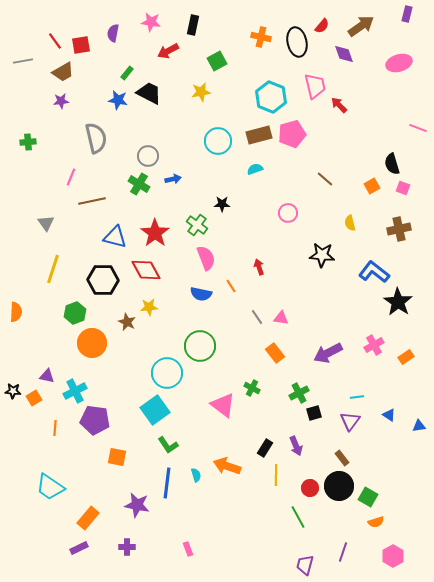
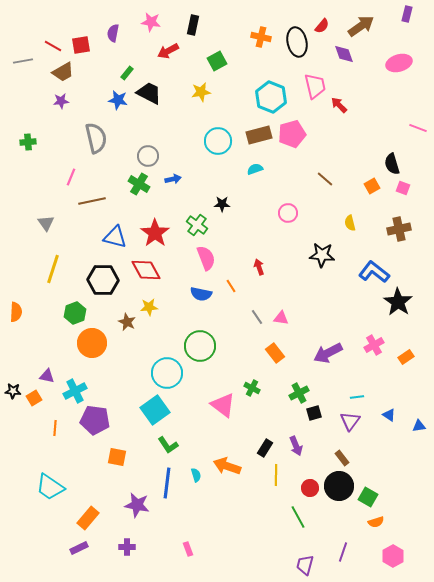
red line at (55, 41): moved 2 px left, 5 px down; rotated 24 degrees counterclockwise
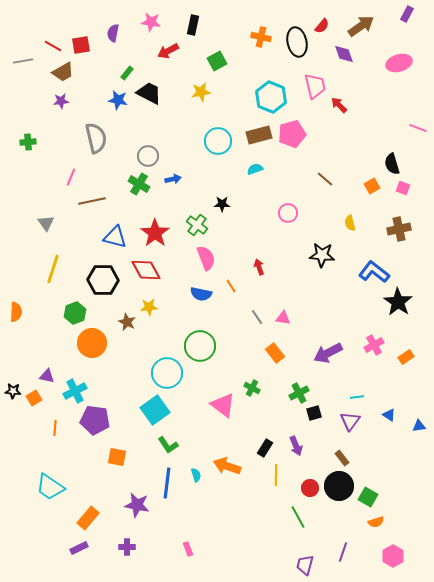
purple rectangle at (407, 14): rotated 14 degrees clockwise
pink triangle at (281, 318): moved 2 px right
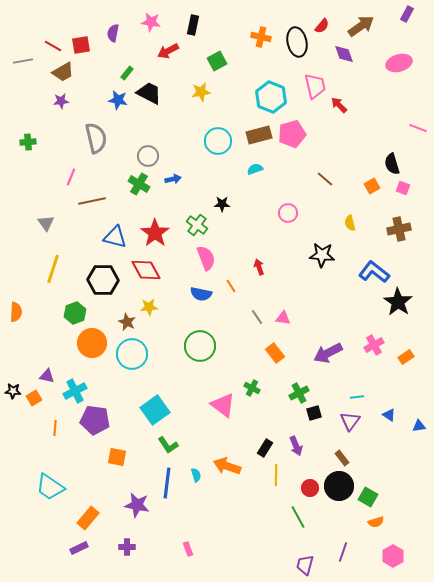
cyan circle at (167, 373): moved 35 px left, 19 px up
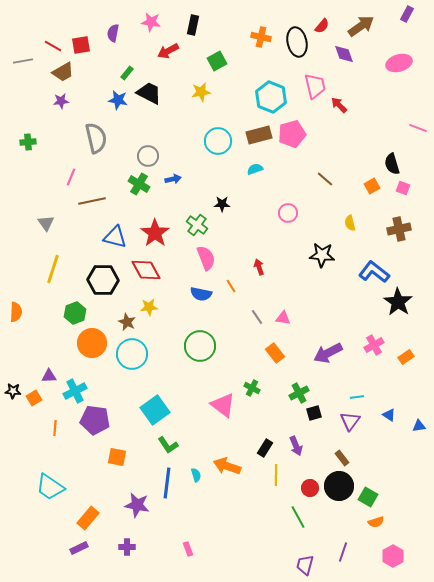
purple triangle at (47, 376): moved 2 px right; rotated 14 degrees counterclockwise
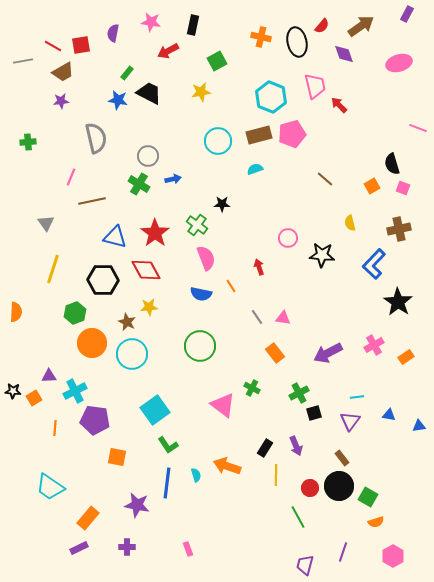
pink circle at (288, 213): moved 25 px down
blue L-shape at (374, 272): moved 8 px up; rotated 84 degrees counterclockwise
blue triangle at (389, 415): rotated 24 degrees counterclockwise
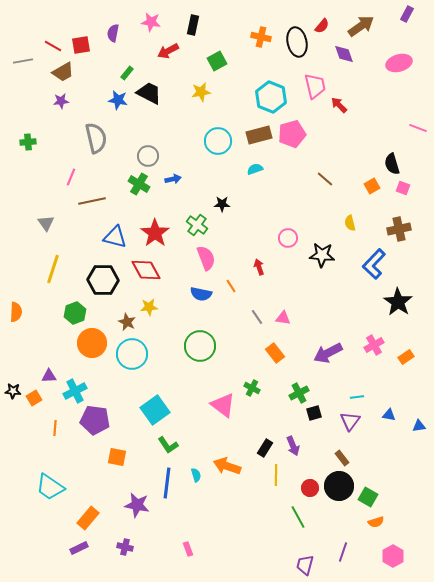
purple arrow at (296, 446): moved 3 px left
purple cross at (127, 547): moved 2 px left; rotated 14 degrees clockwise
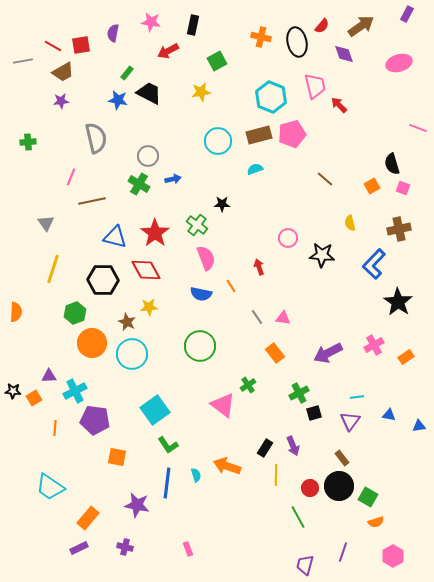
green cross at (252, 388): moved 4 px left, 3 px up; rotated 28 degrees clockwise
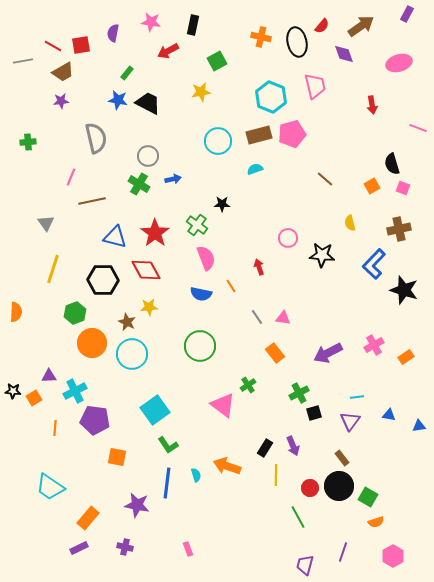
black trapezoid at (149, 93): moved 1 px left, 10 px down
red arrow at (339, 105): moved 33 px right; rotated 144 degrees counterclockwise
black star at (398, 302): moved 6 px right, 12 px up; rotated 16 degrees counterclockwise
